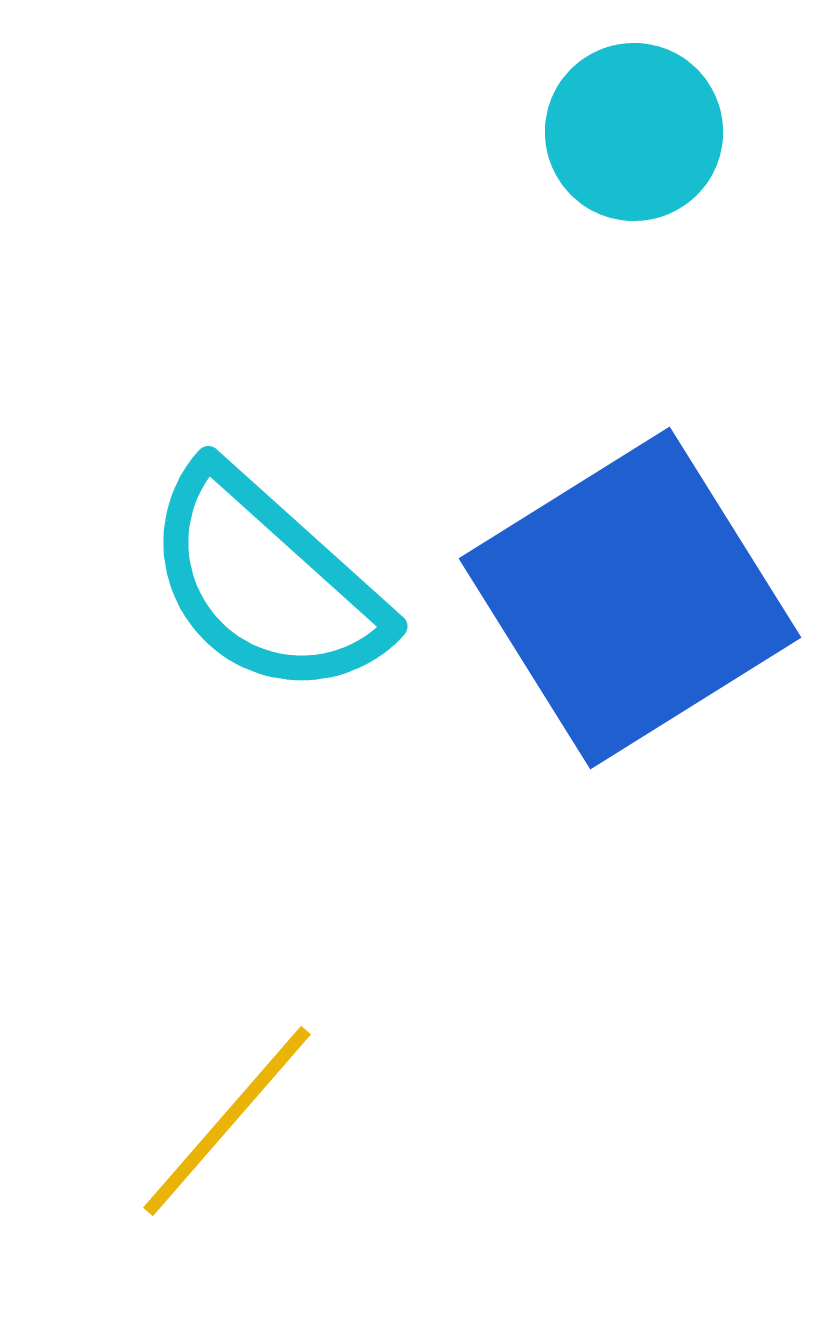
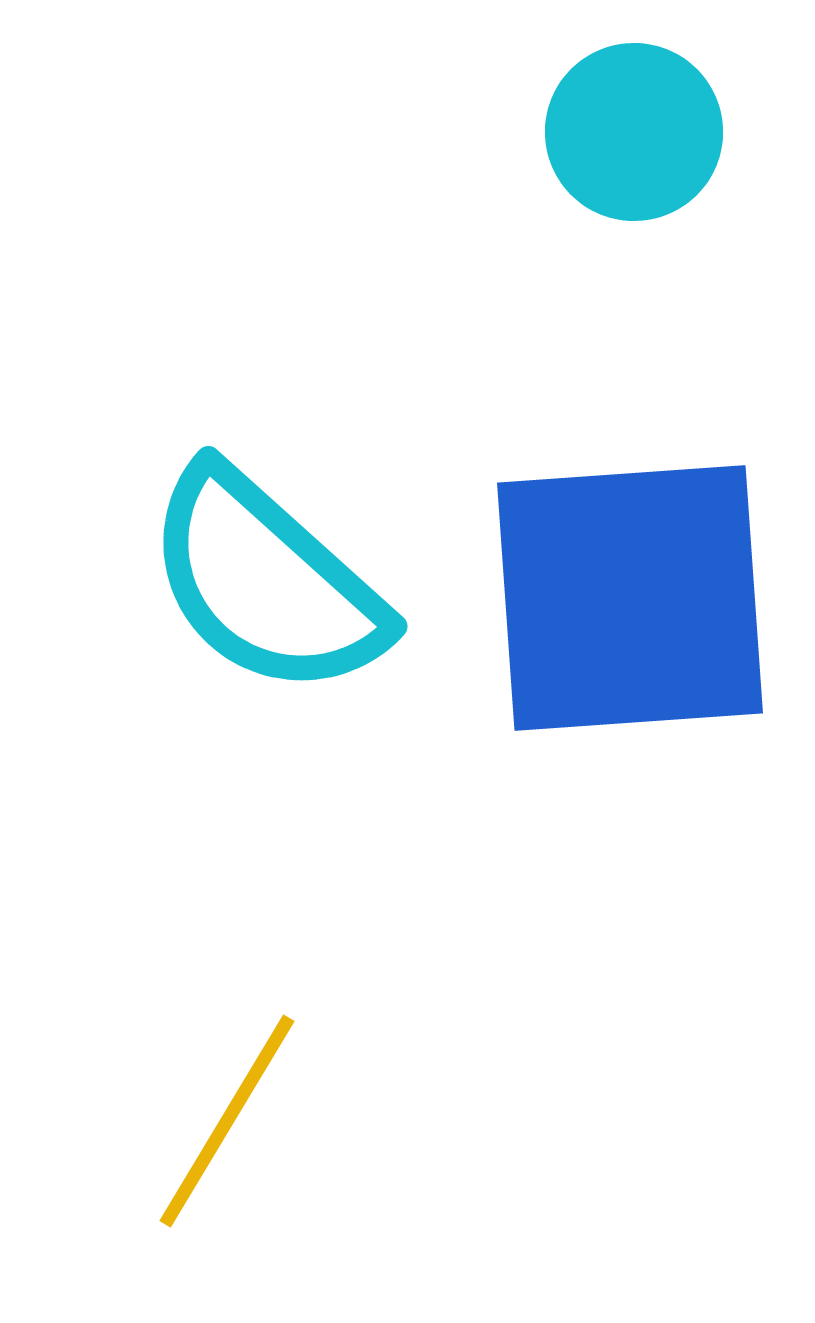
blue square: rotated 28 degrees clockwise
yellow line: rotated 10 degrees counterclockwise
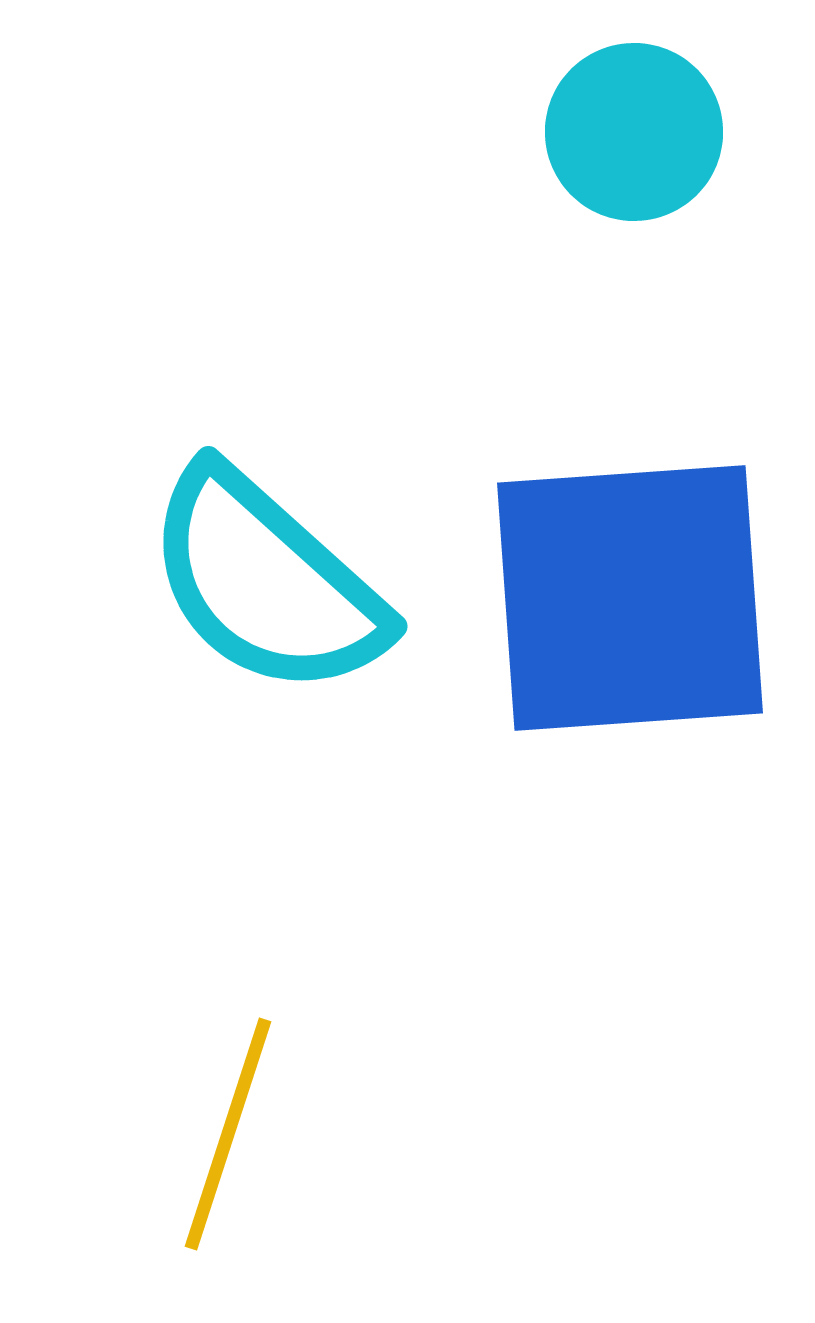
yellow line: moved 1 px right, 13 px down; rotated 13 degrees counterclockwise
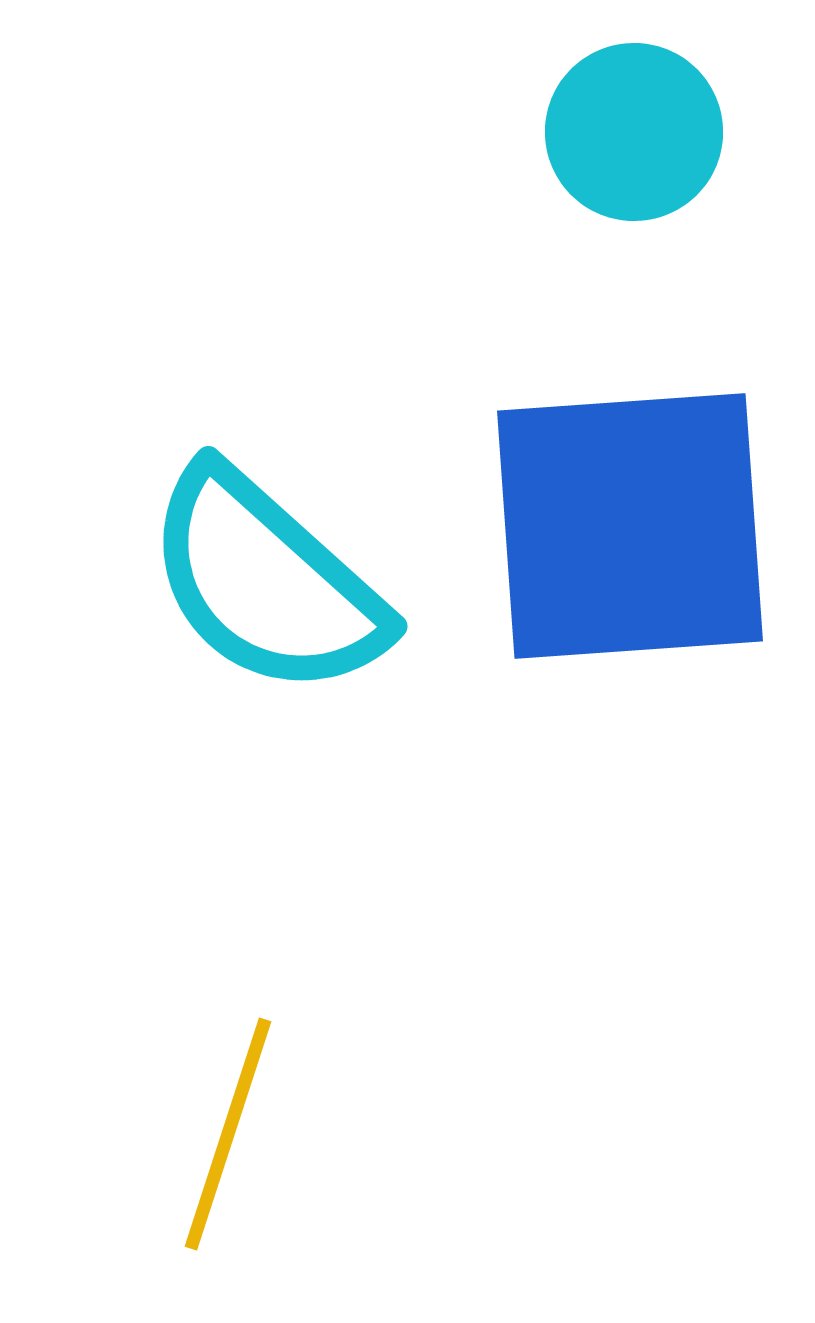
blue square: moved 72 px up
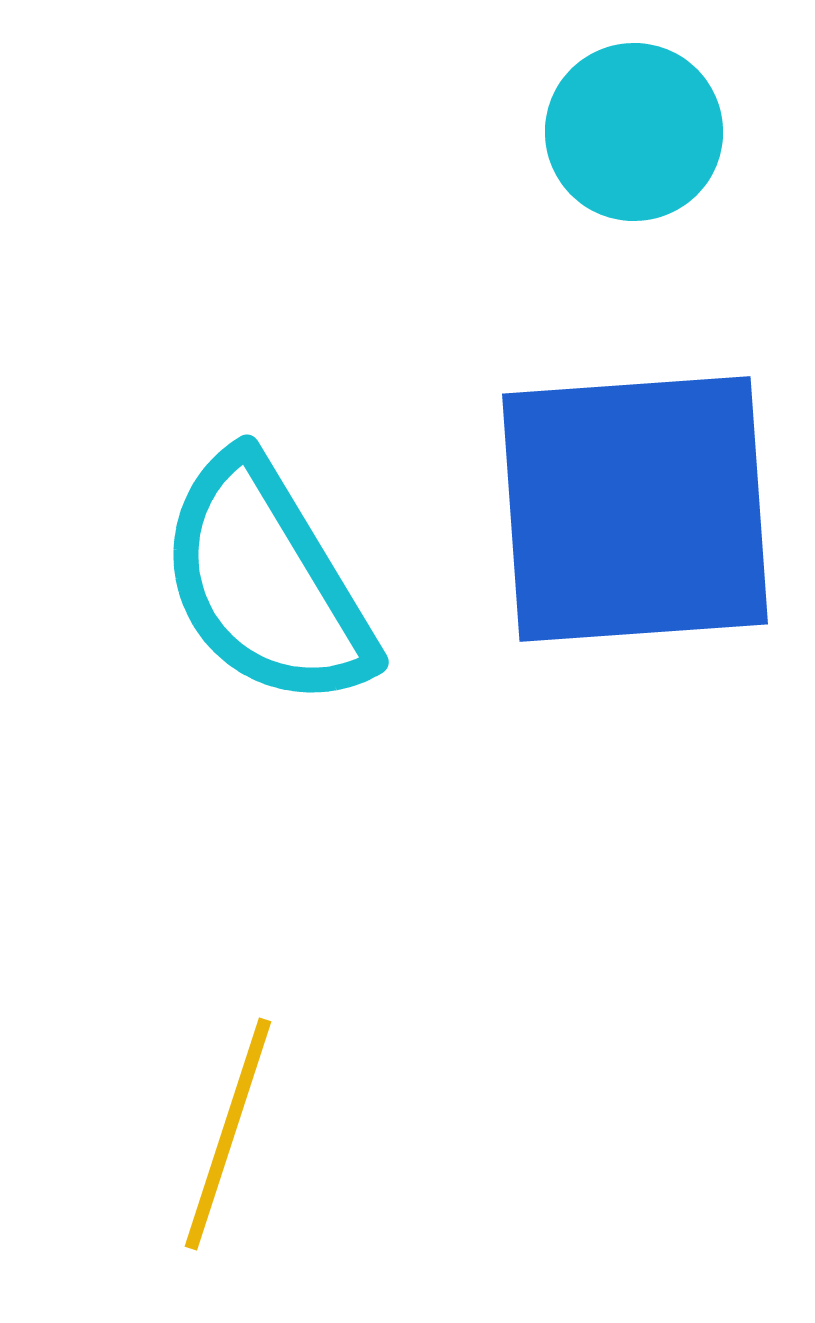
blue square: moved 5 px right, 17 px up
cyan semicircle: rotated 17 degrees clockwise
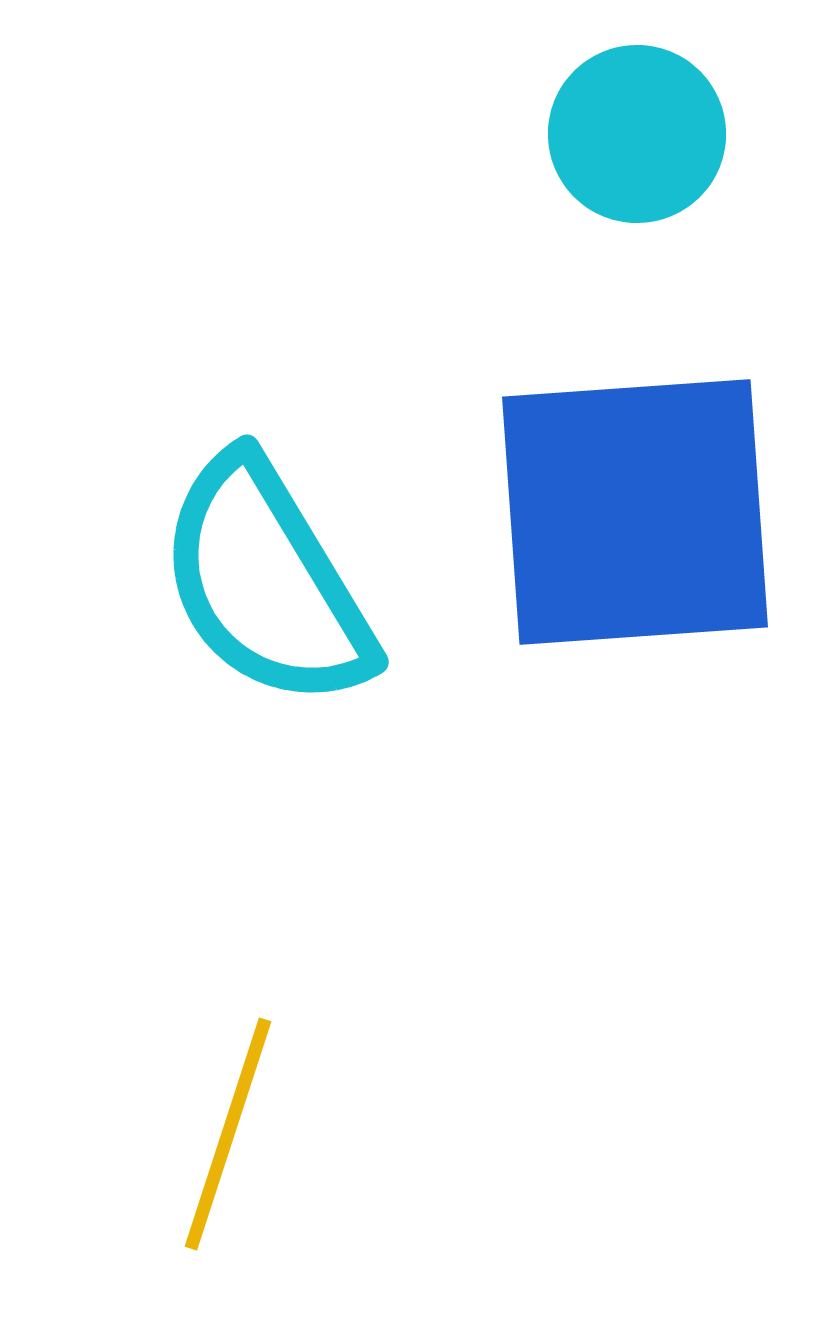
cyan circle: moved 3 px right, 2 px down
blue square: moved 3 px down
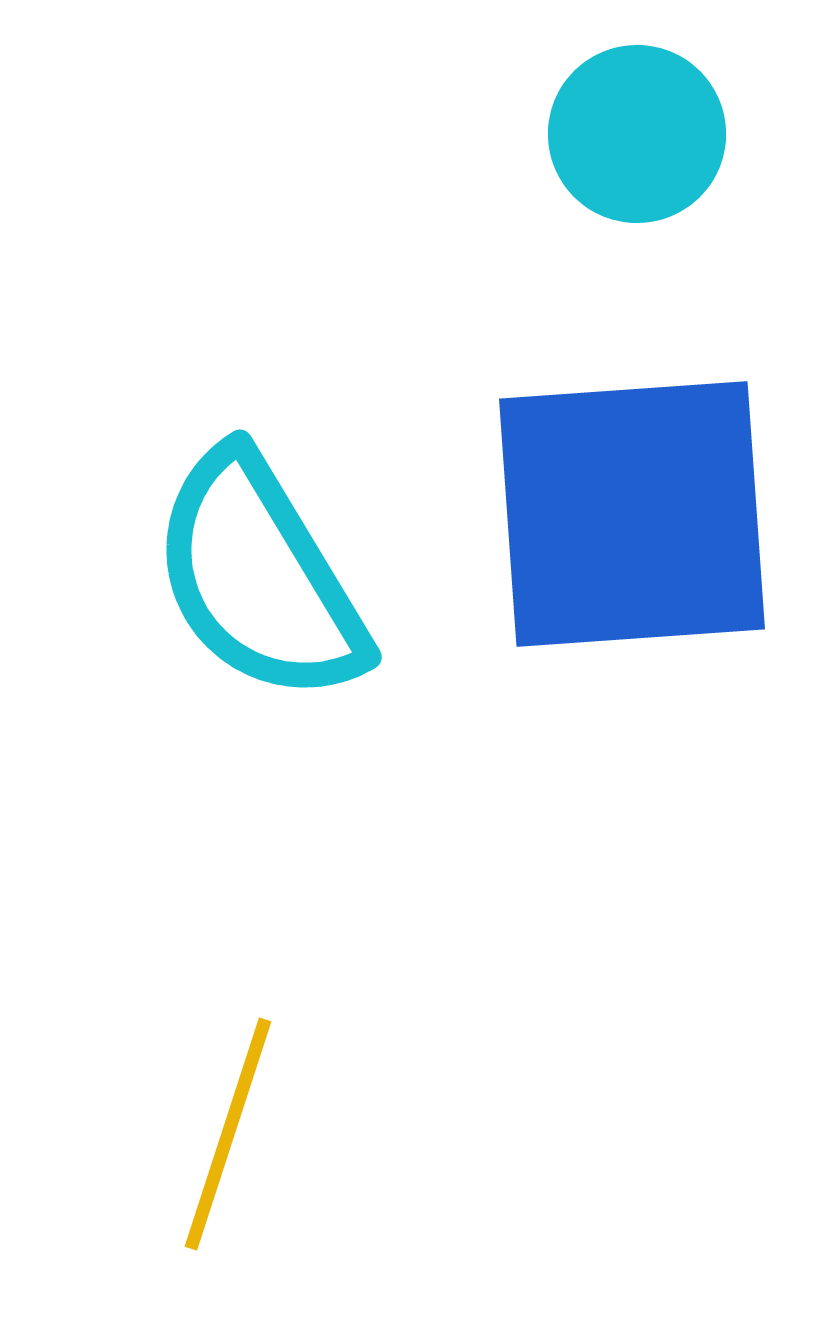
blue square: moved 3 px left, 2 px down
cyan semicircle: moved 7 px left, 5 px up
